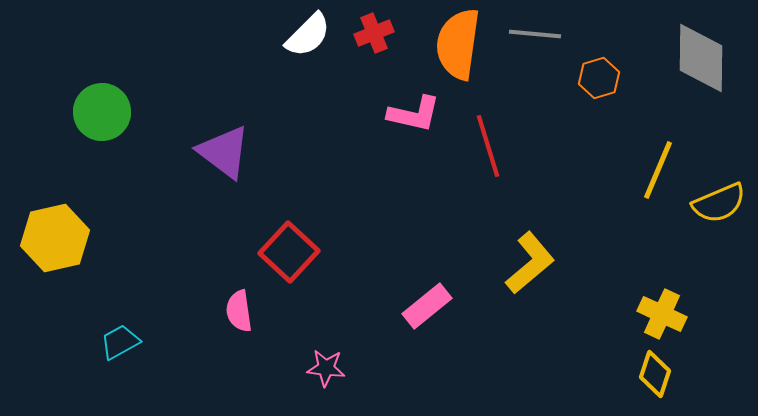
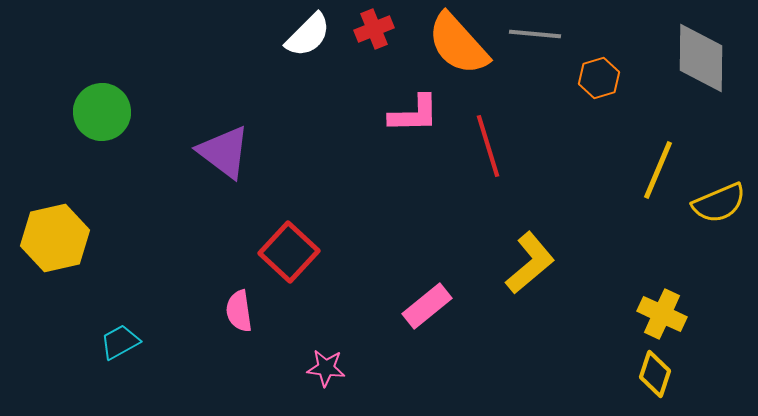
red cross: moved 4 px up
orange semicircle: rotated 50 degrees counterclockwise
pink L-shape: rotated 14 degrees counterclockwise
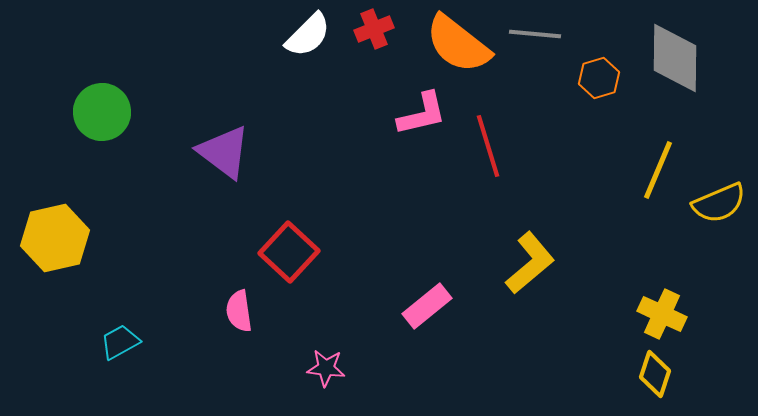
orange semicircle: rotated 10 degrees counterclockwise
gray diamond: moved 26 px left
pink L-shape: moved 8 px right; rotated 12 degrees counterclockwise
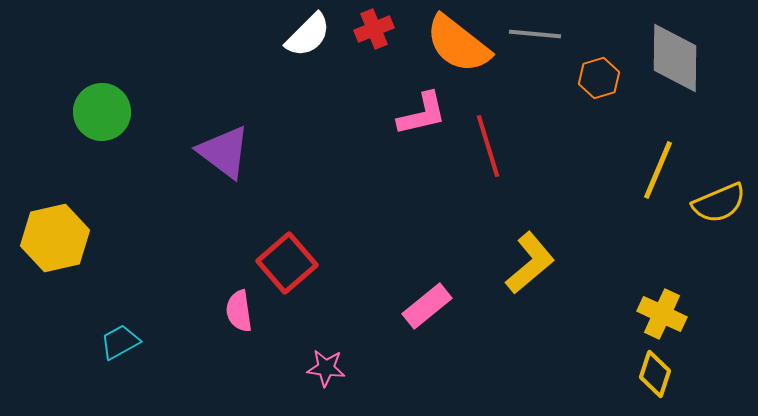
red square: moved 2 px left, 11 px down; rotated 6 degrees clockwise
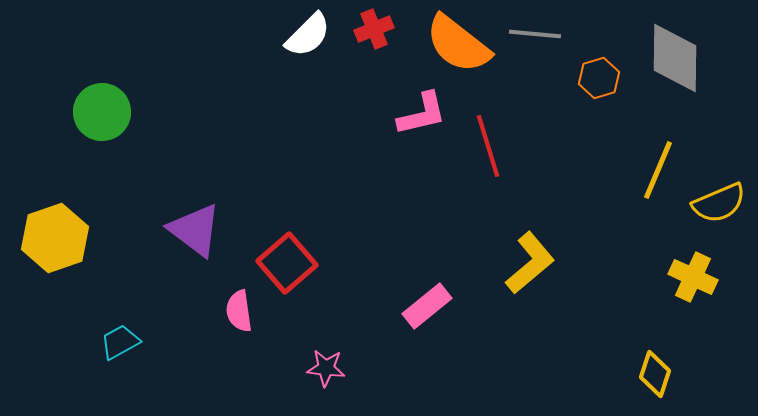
purple triangle: moved 29 px left, 78 px down
yellow hexagon: rotated 6 degrees counterclockwise
yellow cross: moved 31 px right, 37 px up
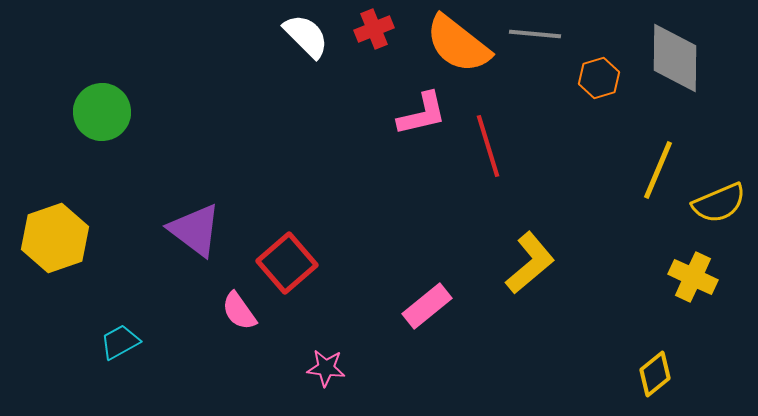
white semicircle: moved 2 px left, 1 px down; rotated 90 degrees counterclockwise
pink semicircle: rotated 27 degrees counterclockwise
yellow diamond: rotated 33 degrees clockwise
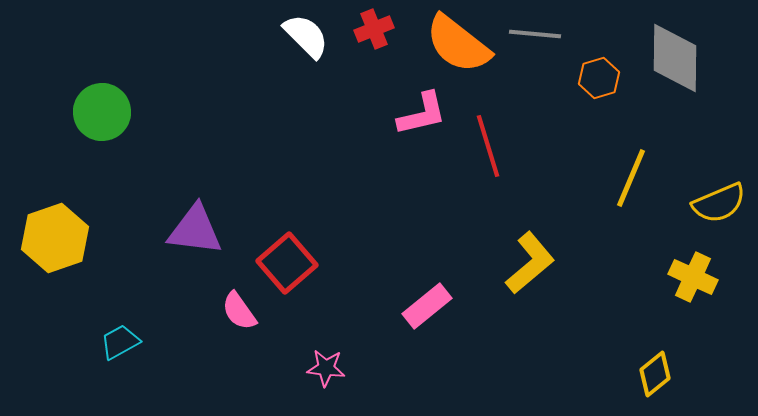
yellow line: moved 27 px left, 8 px down
purple triangle: rotated 30 degrees counterclockwise
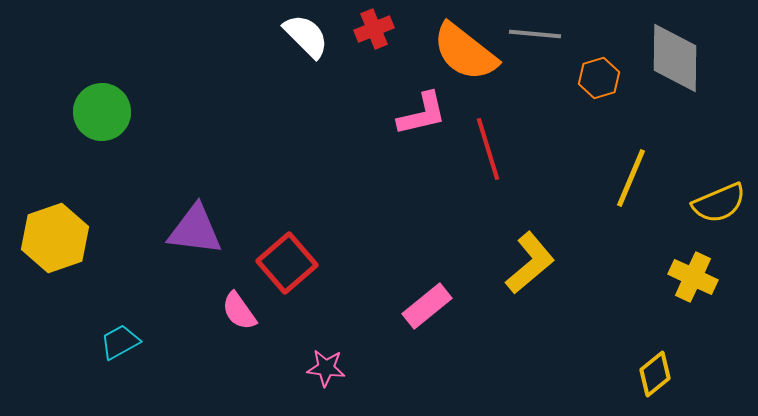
orange semicircle: moved 7 px right, 8 px down
red line: moved 3 px down
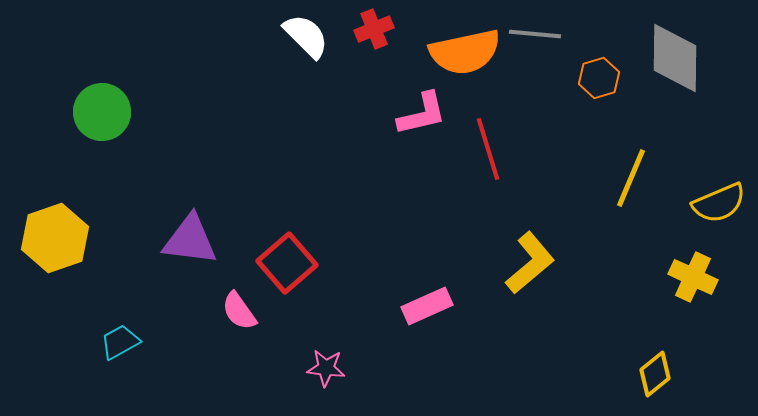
orange semicircle: rotated 50 degrees counterclockwise
purple triangle: moved 5 px left, 10 px down
pink rectangle: rotated 15 degrees clockwise
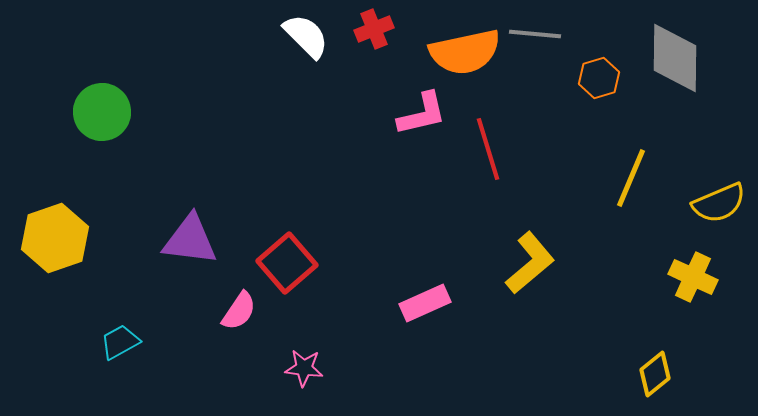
pink rectangle: moved 2 px left, 3 px up
pink semicircle: rotated 111 degrees counterclockwise
pink star: moved 22 px left
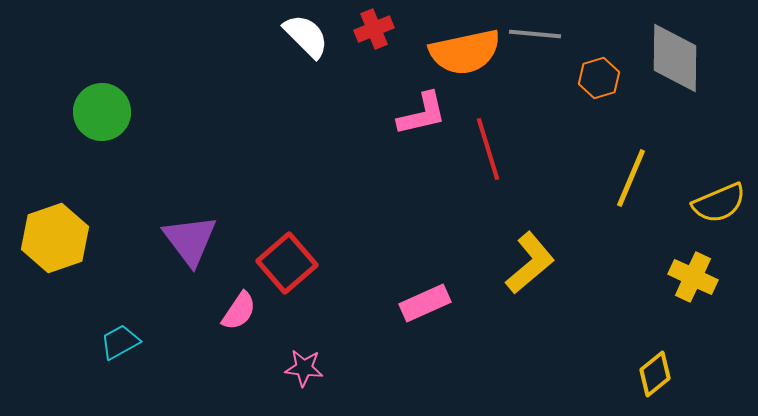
purple triangle: rotated 46 degrees clockwise
